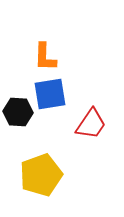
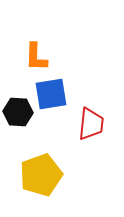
orange L-shape: moved 9 px left
blue square: moved 1 px right
red trapezoid: rotated 28 degrees counterclockwise
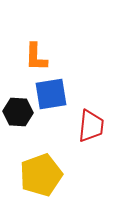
red trapezoid: moved 2 px down
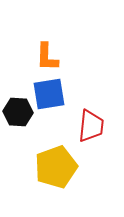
orange L-shape: moved 11 px right
blue square: moved 2 px left
yellow pentagon: moved 15 px right, 8 px up
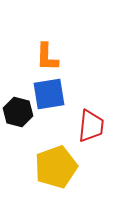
black hexagon: rotated 12 degrees clockwise
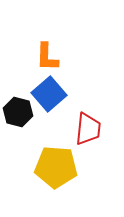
blue square: rotated 32 degrees counterclockwise
red trapezoid: moved 3 px left, 3 px down
yellow pentagon: rotated 24 degrees clockwise
